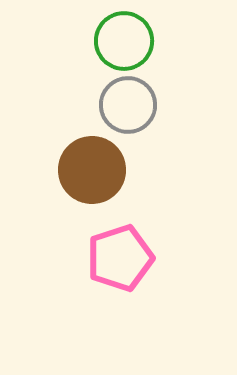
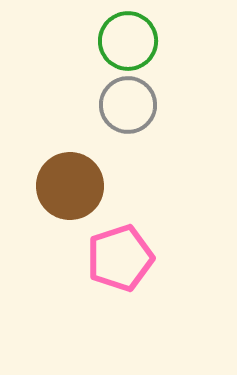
green circle: moved 4 px right
brown circle: moved 22 px left, 16 px down
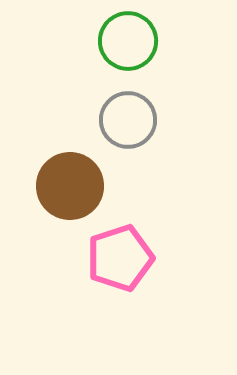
gray circle: moved 15 px down
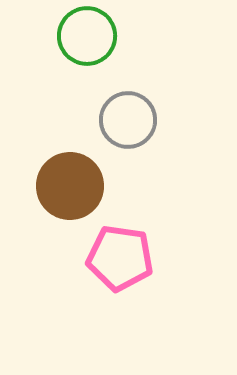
green circle: moved 41 px left, 5 px up
pink pentagon: rotated 26 degrees clockwise
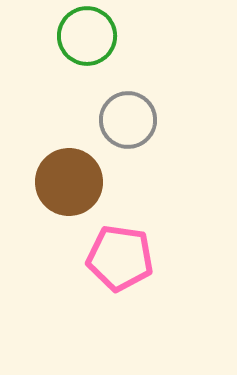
brown circle: moved 1 px left, 4 px up
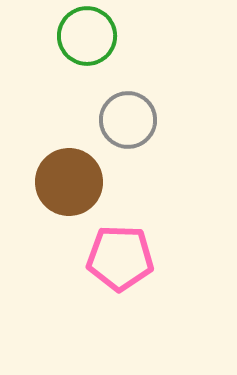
pink pentagon: rotated 6 degrees counterclockwise
